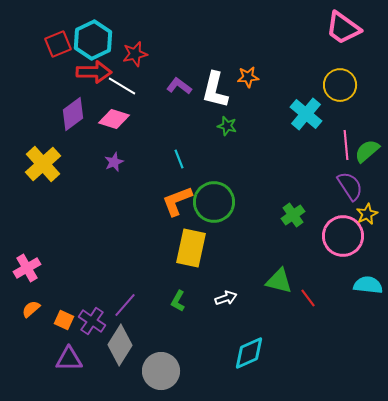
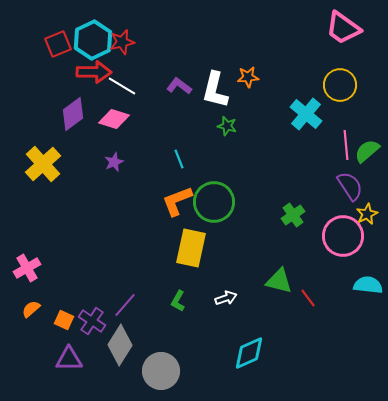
red star: moved 13 px left, 12 px up
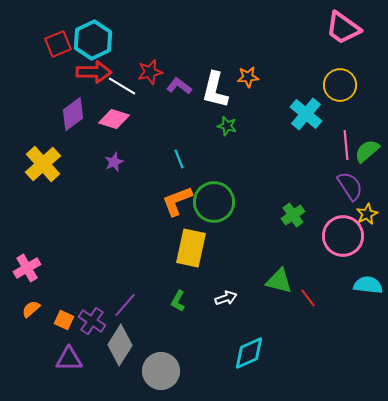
red star: moved 28 px right, 30 px down
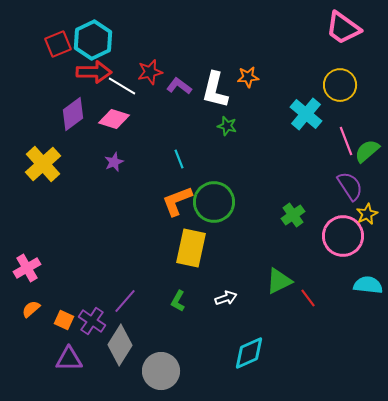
pink line: moved 4 px up; rotated 16 degrees counterclockwise
green triangle: rotated 40 degrees counterclockwise
purple line: moved 4 px up
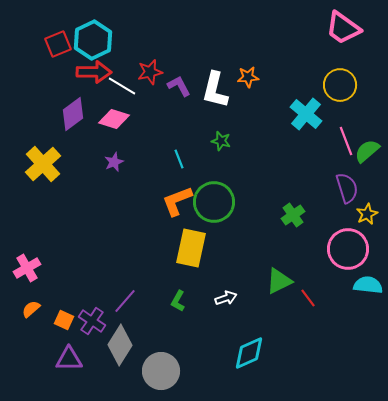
purple L-shape: rotated 25 degrees clockwise
green star: moved 6 px left, 15 px down
purple semicircle: moved 3 px left, 2 px down; rotated 16 degrees clockwise
pink circle: moved 5 px right, 13 px down
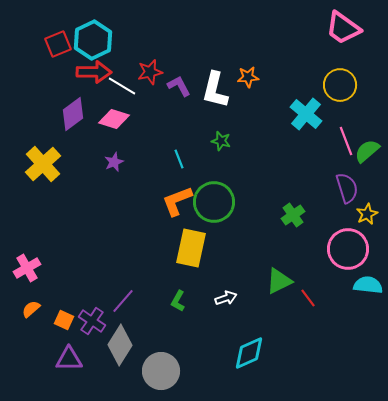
purple line: moved 2 px left
